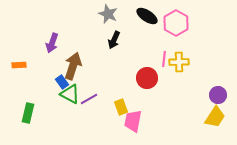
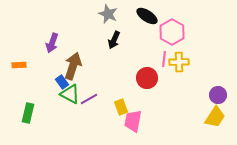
pink hexagon: moved 4 px left, 9 px down
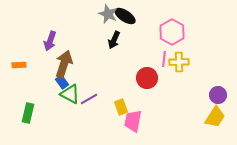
black ellipse: moved 22 px left
purple arrow: moved 2 px left, 2 px up
brown arrow: moved 9 px left, 2 px up
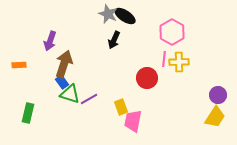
green triangle: rotated 10 degrees counterclockwise
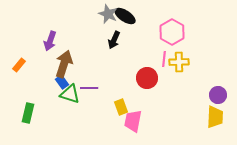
orange rectangle: rotated 48 degrees counterclockwise
purple line: moved 11 px up; rotated 30 degrees clockwise
yellow trapezoid: rotated 30 degrees counterclockwise
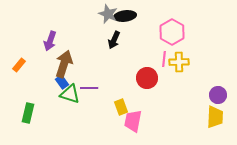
black ellipse: rotated 40 degrees counterclockwise
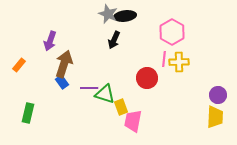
green triangle: moved 35 px right
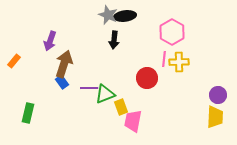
gray star: moved 1 px down
black arrow: rotated 18 degrees counterclockwise
orange rectangle: moved 5 px left, 4 px up
green triangle: rotated 40 degrees counterclockwise
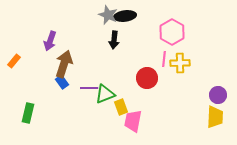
yellow cross: moved 1 px right, 1 px down
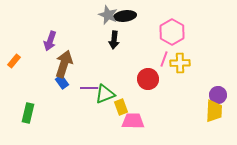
pink line: rotated 14 degrees clockwise
red circle: moved 1 px right, 1 px down
yellow trapezoid: moved 1 px left, 6 px up
pink trapezoid: rotated 80 degrees clockwise
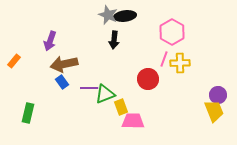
brown arrow: rotated 120 degrees counterclockwise
yellow trapezoid: rotated 25 degrees counterclockwise
